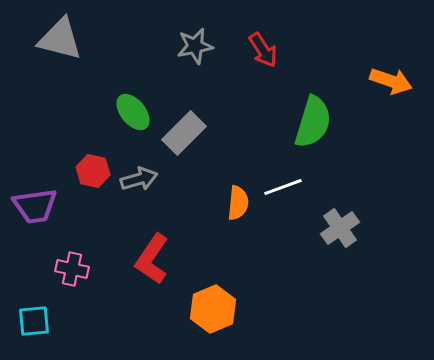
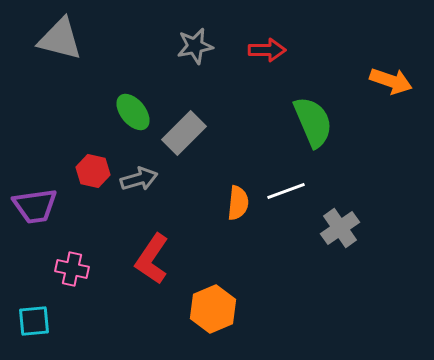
red arrow: moved 4 px right; rotated 57 degrees counterclockwise
green semicircle: rotated 40 degrees counterclockwise
white line: moved 3 px right, 4 px down
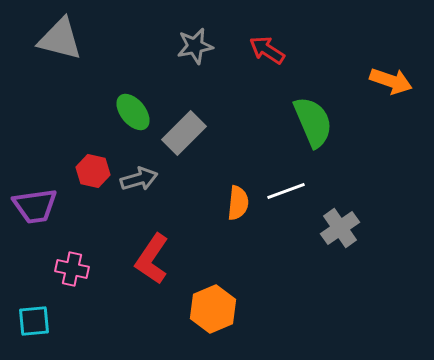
red arrow: rotated 147 degrees counterclockwise
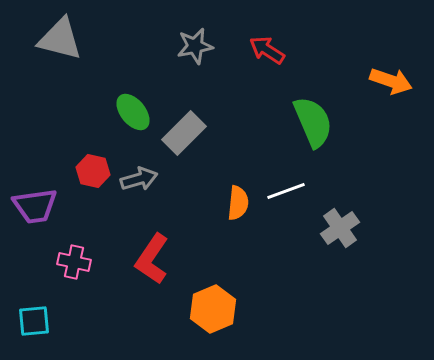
pink cross: moved 2 px right, 7 px up
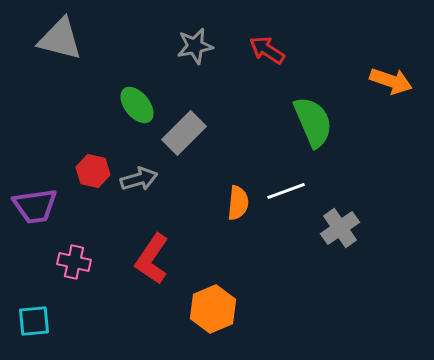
green ellipse: moved 4 px right, 7 px up
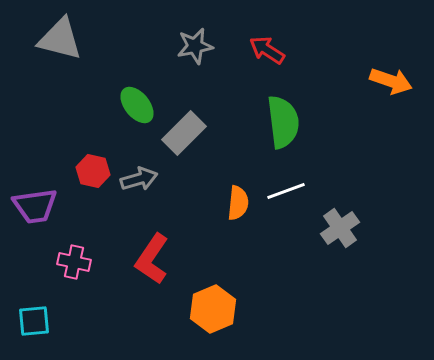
green semicircle: moved 30 px left; rotated 16 degrees clockwise
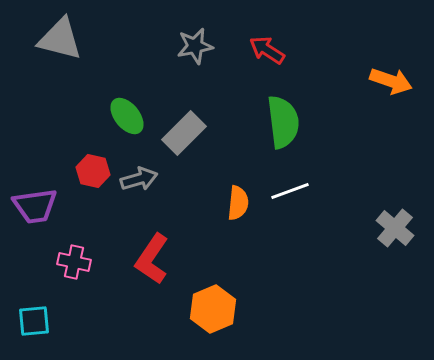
green ellipse: moved 10 px left, 11 px down
white line: moved 4 px right
gray cross: moved 55 px right; rotated 15 degrees counterclockwise
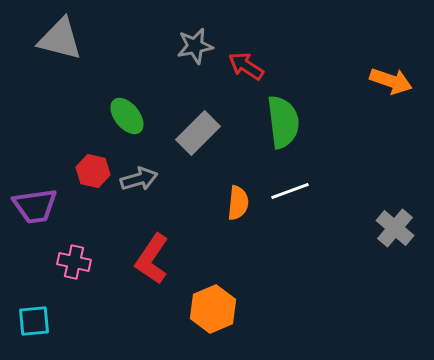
red arrow: moved 21 px left, 16 px down
gray rectangle: moved 14 px right
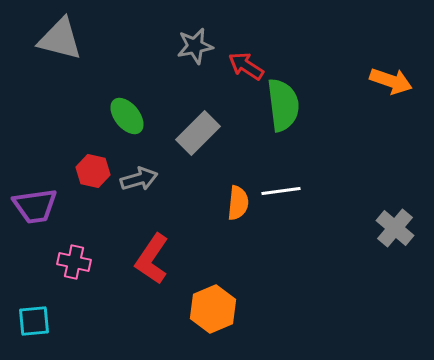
green semicircle: moved 17 px up
white line: moved 9 px left; rotated 12 degrees clockwise
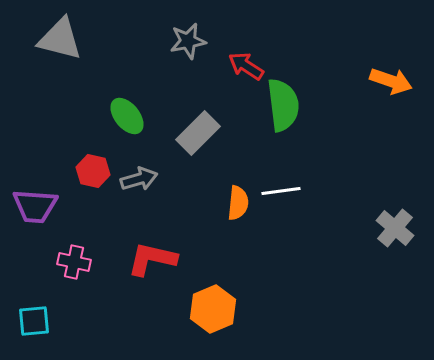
gray star: moved 7 px left, 5 px up
purple trapezoid: rotated 12 degrees clockwise
red L-shape: rotated 69 degrees clockwise
